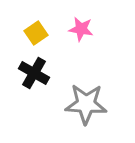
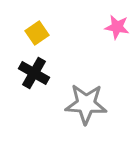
pink star: moved 36 px right, 2 px up
yellow square: moved 1 px right
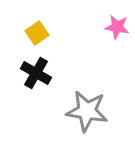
black cross: moved 2 px right
gray star: moved 1 px right, 7 px down; rotated 6 degrees clockwise
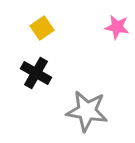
yellow square: moved 5 px right, 5 px up
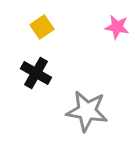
yellow square: moved 1 px up
